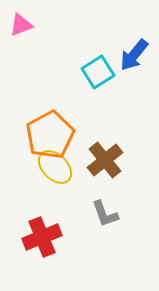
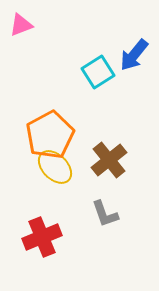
brown cross: moved 4 px right
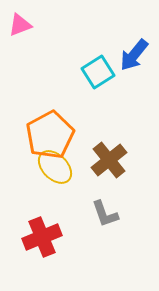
pink triangle: moved 1 px left
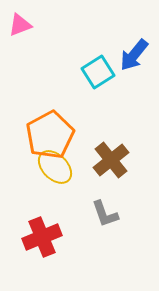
brown cross: moved 2 px right
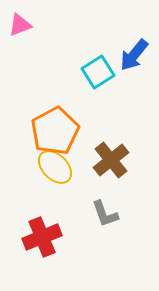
orange pentagon: moved 5 px right, 4 px up
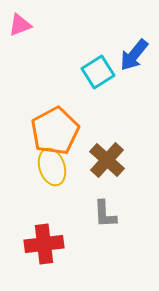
brown cross: moved 4 px left; rotated 9 degrees counterclockwise
yellow ellipse: moved 3 px left; rotated 27 degrees clockwise
gray L-shape: rotated 16 degrees clockwise
red cross: moved 2 px right, 7 px down; rotated 15 degrees clockwise
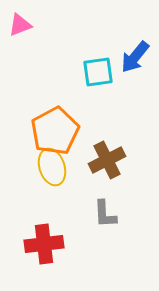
blue arrow: moved 1 px right, 2 px down
cyan square: rotated 24 degrees clockwise
brown cross: rotated 21 degrees clockwise
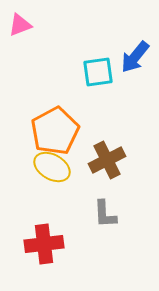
yellow ellipse: rotated 42 degrees counterclockwise
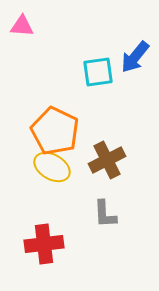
pink triangle: moved 2 px right, 1 px down; rotated 25 degrees clockwise
orange pentagon: rotated 18 degrees counterclockwise
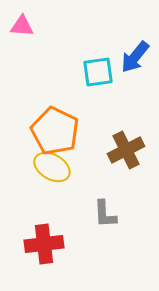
brown cross: moved 19 px right, 10 px up
